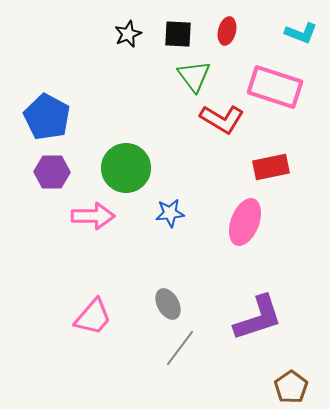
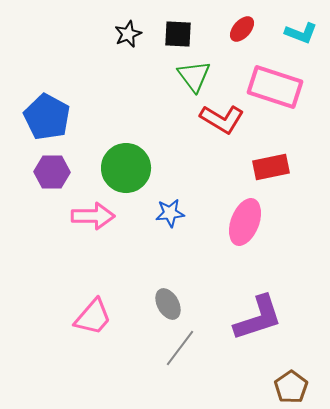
red ellipse: moved 15 px right, 2 px up; rotated 28 degrees clockwise
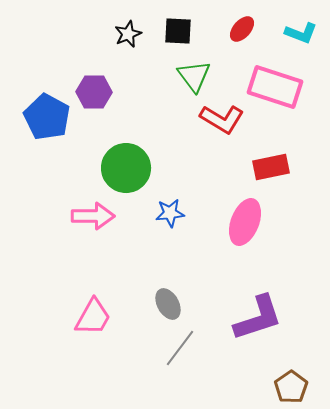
black square: moved 3 px up
purple hexagon: moved 42 px right, 80 px up
pink trapezoid: rotated 12 degrees counterclockwise
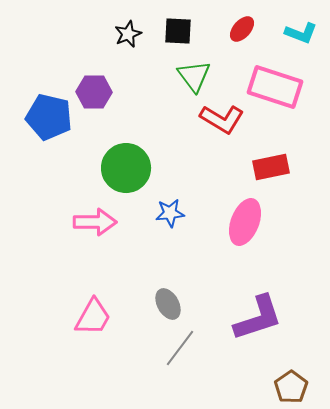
blue pentagon: moved 2 px right; rotated 15 degrees counterclockwise
pink arrow: moved 2 px right, 6 px down
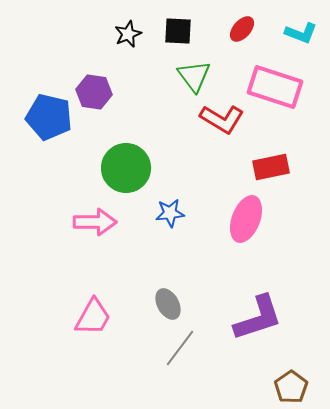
purple hexagon: rotated 8 degrees clockwise
pink ellipse: moved 1 px right, 3 px up
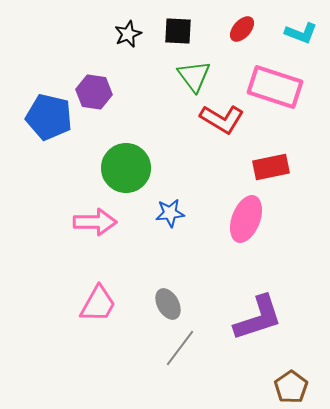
pink trapezoid: moved 5 px right, 13 px up
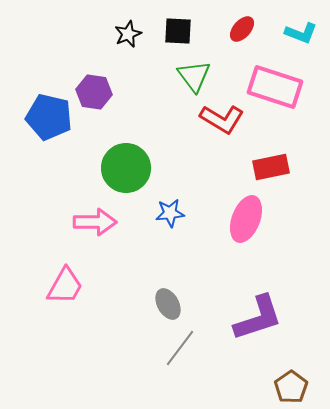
pink trapezoid: moved 33 px left, 18 px up
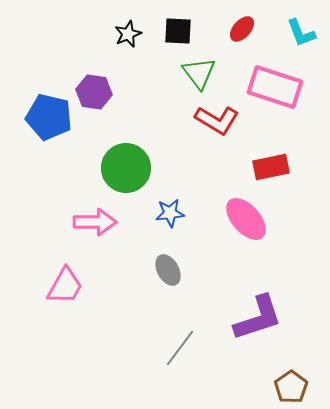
cyan L-shape: rotated 48 degrees clockwise
green triangle: moved 5 px right, 3 px up
red L-shape: moved 5 px left, 1 px down
pink ellipse: rotated 63 degrees counterclockwise
gray ellipse: moved 34 px up
